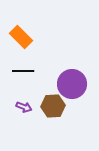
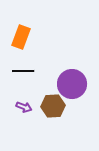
orange rectangle: rotated 65 degrees clockwise
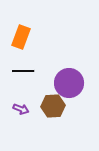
purple circle: moved 3 px left, 1 px up
purple arrow: moved 3 px left, 2 px down
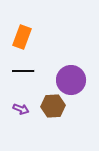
orange rectangle: moved 1 px right
purple circle: moved 2 px right, 3 px up
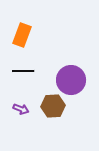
orange rectangle: moved 2 px up
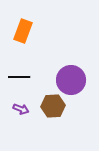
orange rectangle: moved 1 px right, 4 px up
black line: moved 4 px left, 6 px down
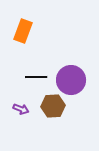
black line: moved 17 px right
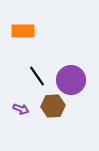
orange rectangle: rotated 70 degrees clockwise
black line: moved 1 px right, 1 px up; rotated 55 degrees clockwise
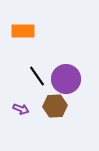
purple circle: moved 5 px left, 1 px up
brown hexagon: moved 2 px right
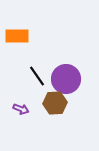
orange rectangle: moved 6 px left, 5 px down
brown hexagon: moved 3 px up
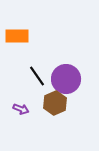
brown hexagon: rotated 20 degrees counterclockwise
